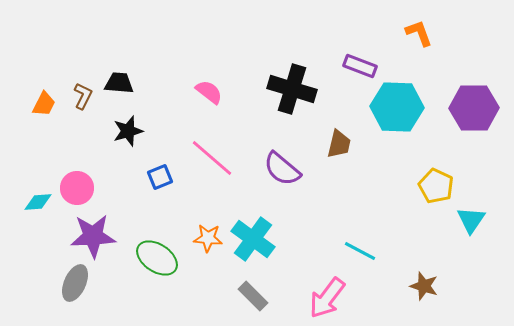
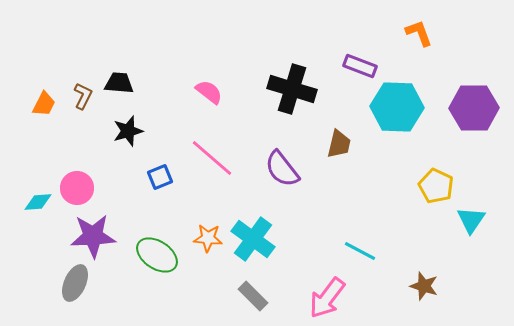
purple semicircle: rotated 12 degrees clockwise
green ellipse: moved 3 px up
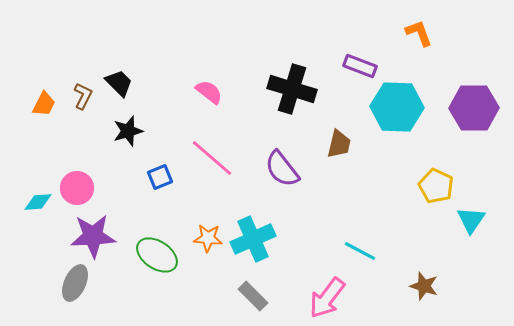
black trapezoid: rotated 40 degrees clockwise
cyan cross: rotated 30 degrees clockwise
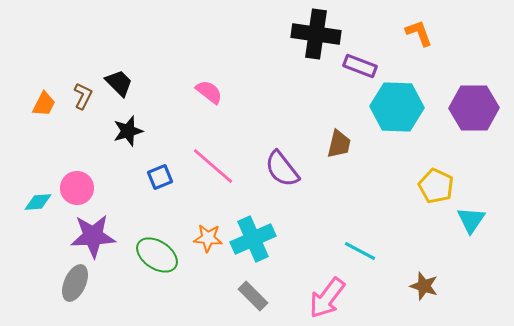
black cross: moved 24 px right, 55 px up; rotated 9 degrees counterclockwise
pink line: moved 1 px right, 8 px down
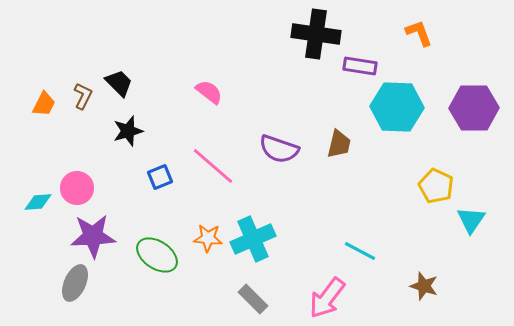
purple rectangle: rotated 12 degrees counterclockwise
purple semicircle: moved 3 px left, 20 px up; rotated 33 degrees counterclockwise
gray rectangle: moved 3 px down
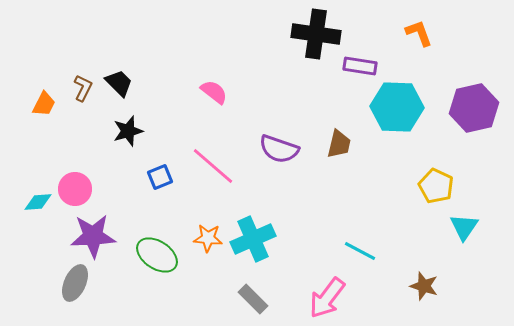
pink semicircle: moved 5 px right
brown L-shape: moved 8 px up
purple hexagon: rotated 12 degrees counterclockwise
pink circle: moved 2 px left, 1 px down
cyan triangle: moved 7 px left, 7 px down
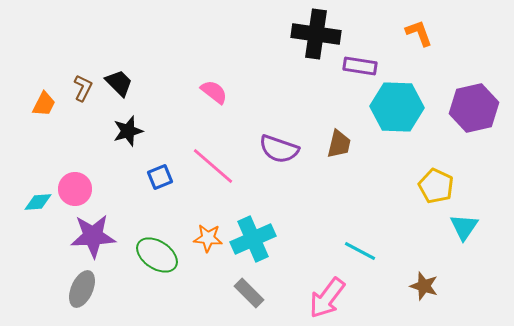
gray ellipse: moved 7 px right, 6 px down
gray rectangle: moved 4 px left, 6 px up
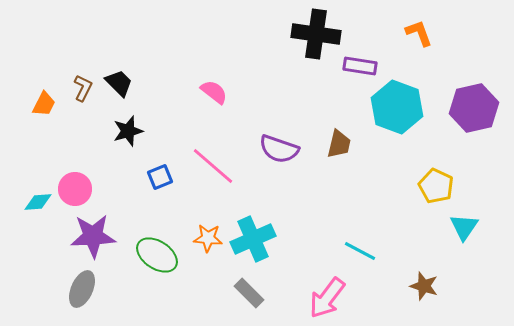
cyan hexagon: rotated 18 degrees clockwise
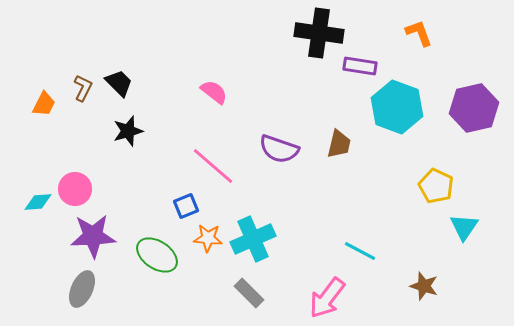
black cross: moved 3 px right, 1 px up
blue square: moved 26 px right, 29 px down
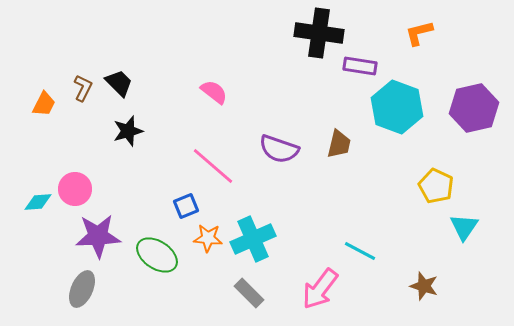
orange L-shape: rotated 84 degrees counterclockwise
purple star: moved 5 px right
pink arrow: moved 7 px left, 9 px up
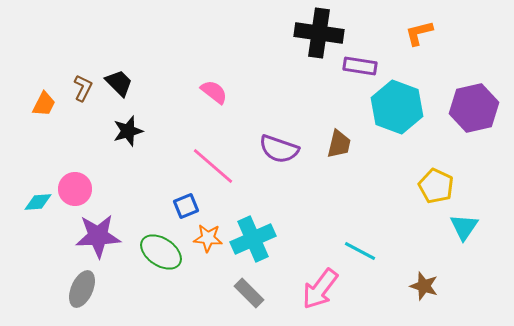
green ellipse: moved 4 px right, 3 px up
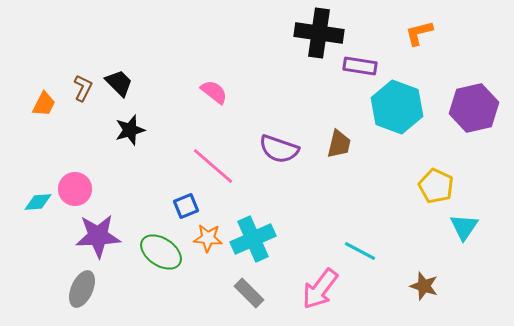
black star: moved 2 px right, 1 px up
